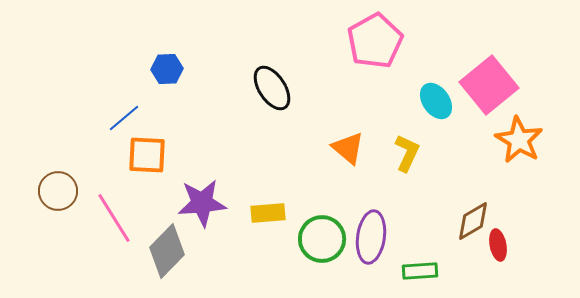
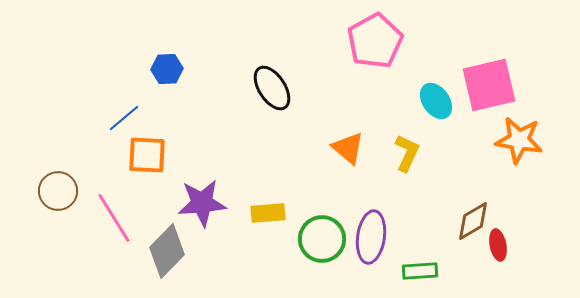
pink square: rotated 26 degrees clockwise
orange star: rotated 21 degrees counterclockwise
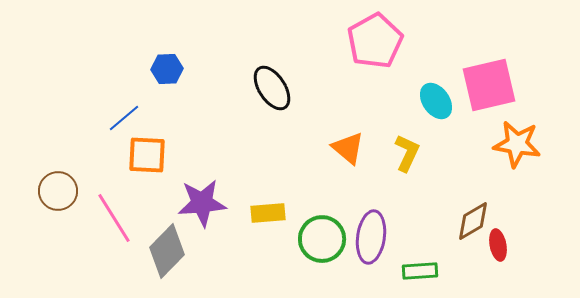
orange star: moved 2 px left, 4 px down
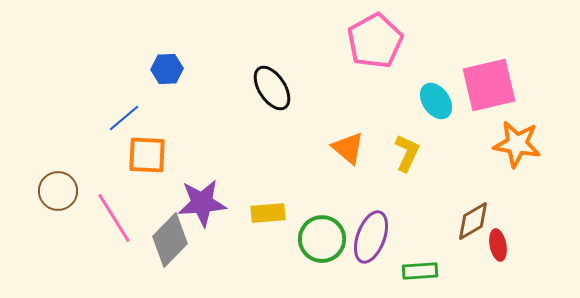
purple ellipse: rotated 12 degrees clockwise
gray diamond: moved 3 px right, 11 px up
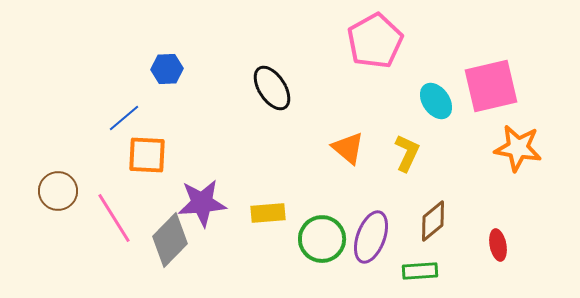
pink square: moved 2 px right, 1 px down
orange star: moved 1 px right, 4 px down
brown diamond: moved 40 px left; rotated 9 degrees counterclockwise
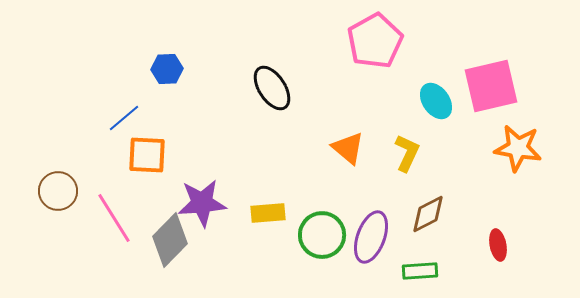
brown diamond: moved 5 px left, 7 px up; rotated 12 degrees clockwise
green circle: moved 4 px up
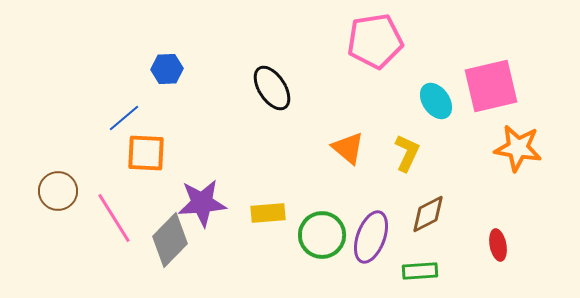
pink pentagon: rotated 20 degrees clockwise
orange square: moved 1 px left, 2 px up
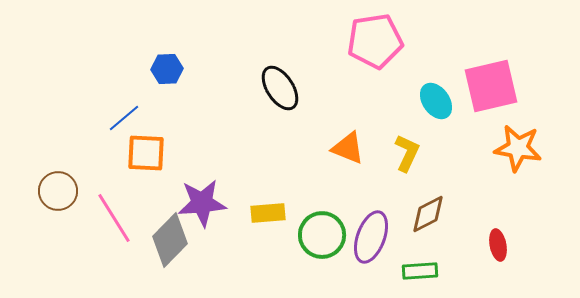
black ellipse: moved 8 px right
orange triangle: rotated 18 degrees counterclockwise
